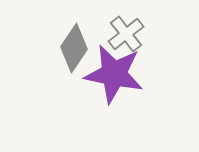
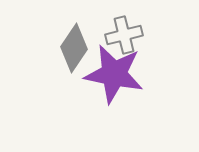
gray cross: moved 2 px left, 1 px down; rotated 24 degrees clockwise
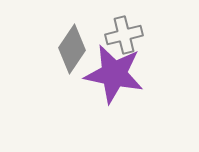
gray diamond: moved 2 px left, 1 px down
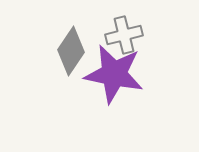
gray diamond: moved 1 px left, 2 px down
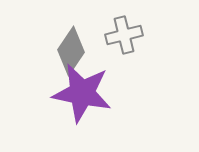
purple star: moved 32 px left, 19 px down
